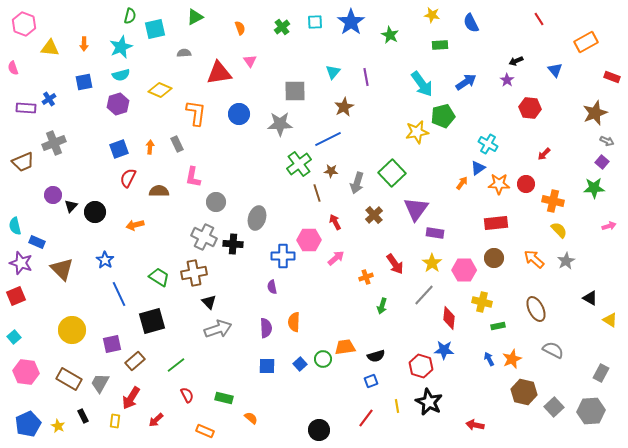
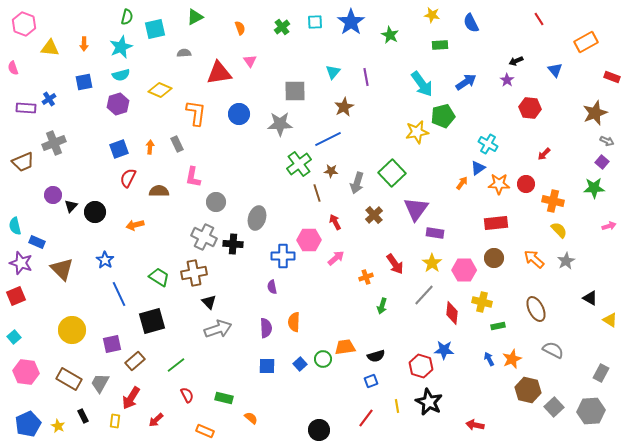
green semicircle at (130, 16): moved 3 px left, 1 px down
red diamond at (449, 318): moved 3 px right, 5 px up
brown hexagon at (524, 392): moved 4 px right, 2 px up
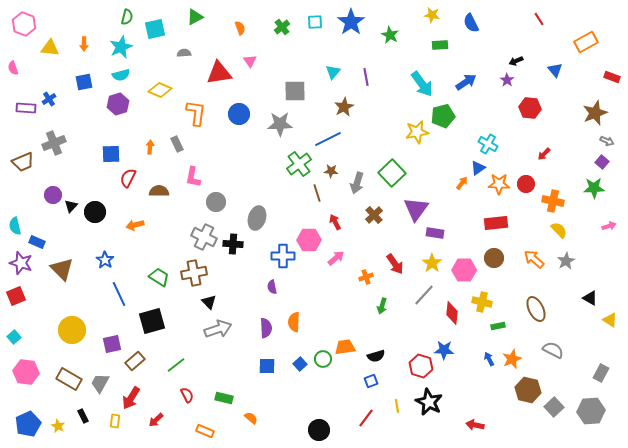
blue square at (119, 149): moved 8 px left, 5 px down; rotated 18 degrees clockwise
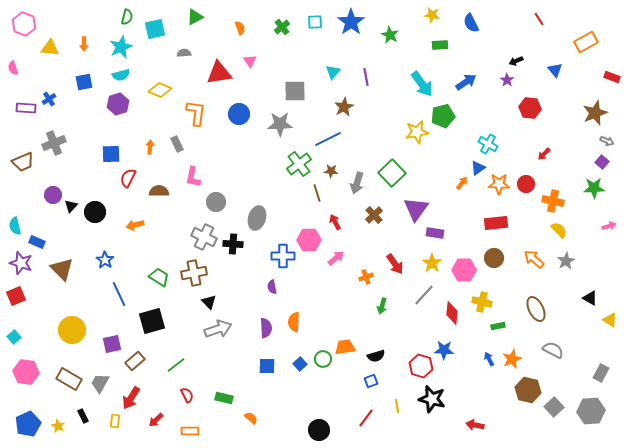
black star at (429, 402): moved 3 px right, 3 px up; rotated 12 degrees counterclockwise
orange rectangle at (205, 431): moved 15 px left; rotated 24 degrees counterclockwise
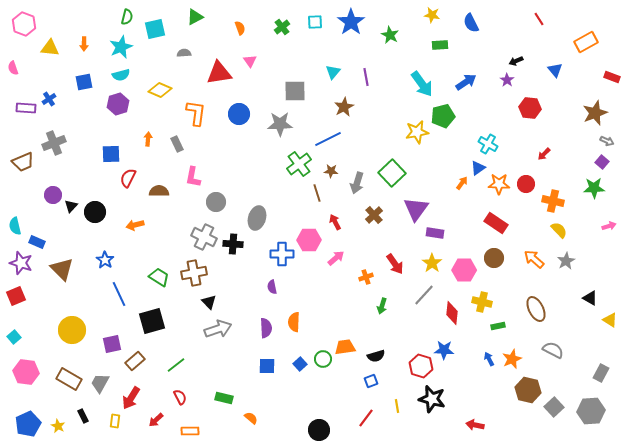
orange arrow at (150, 147): moved 2 px left, 8 px up
red rectangle at (496, 223): rotated 40 degrees clockwise
blue cross at (283, 256): moved 1 px left, 2 px up
red semicircle at (187, 395): moved 7 px left, 2 px down
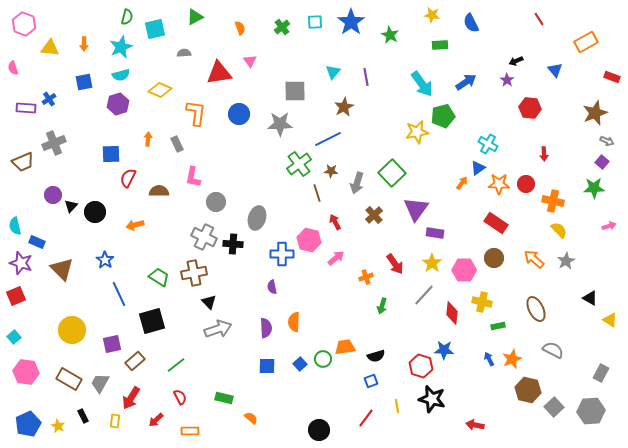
red arrow at (544, 154): rotated 48 degrees counterclockwise
pink hexagon at (309, 240): rotated 15 degrees clockwise
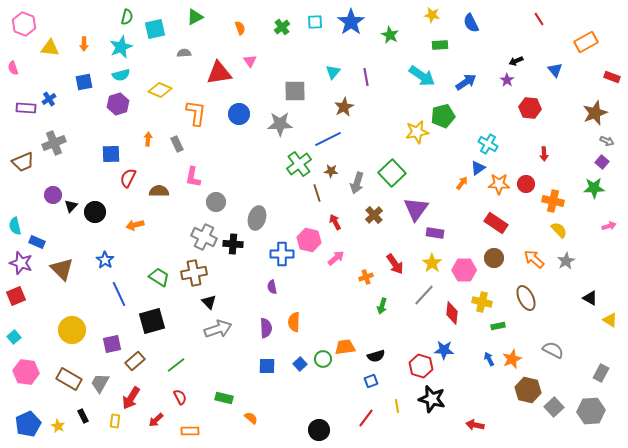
cyan arrow at (422, 84): moved 8 px up; rotated 20 degrees counterclockwise
brown ellipse at (536, 309): moved 10 px left, 11 px up
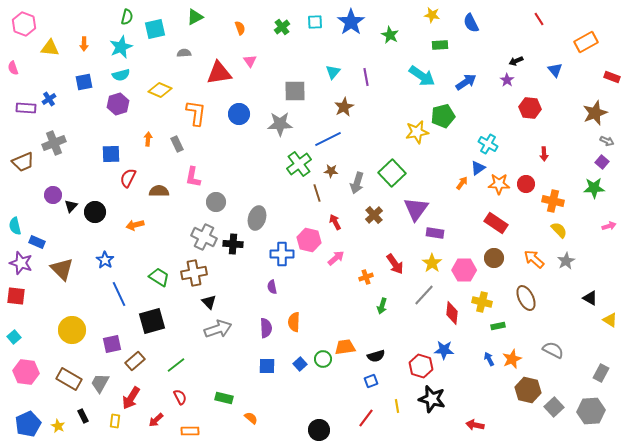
red square at (16, 296): rotated 30 degrees clockwise
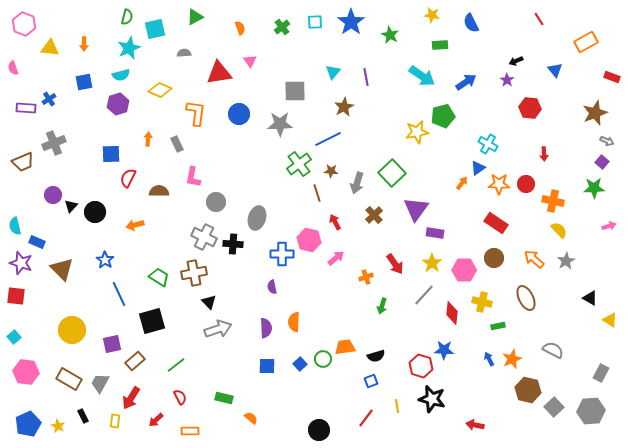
cyan star at (121, 47): moved 8 px right, 1 px down
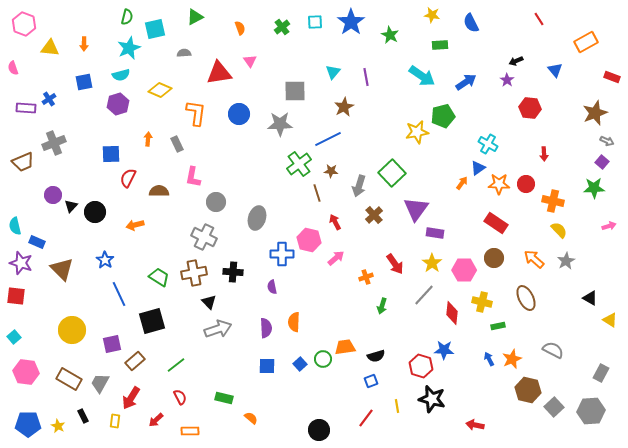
gray arrow at (357, 183): moved 2 px right, 3 px down
black cross at (233, 244): moved 28 px down
blue pentagon at (28, 424): rotated 25 degrees clockwise
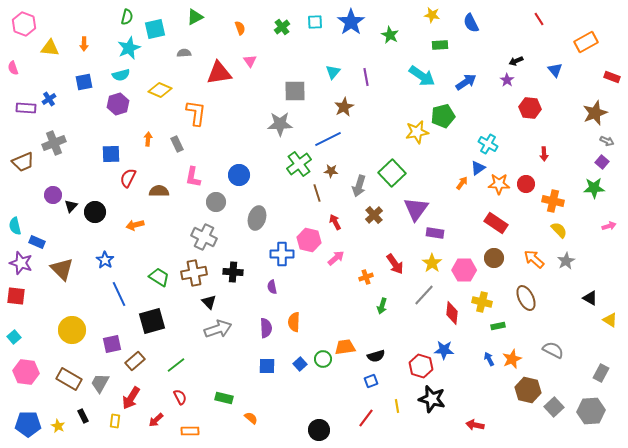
blue circle at (239, 114): moved 61 px down
